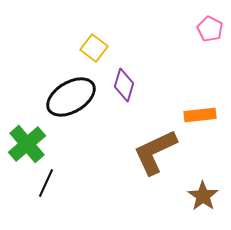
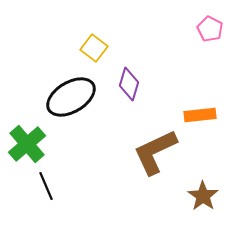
purple diamond: moved 5 px right, 1 px up
black line: moved 3 px down; rotated 48 degrees counterclockwise
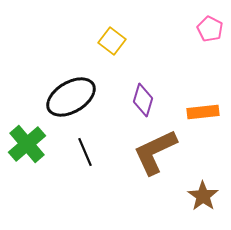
yellow square: moved 18 px right, 7 px up
purple diamond: moved 14 px right, 16 px down
orange rectangle: moved 3 px right, 3 px up
black line: moved 39 px right, 34 px up
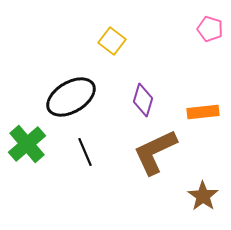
pink pentagon: rotated 10 degrees counterclockwise
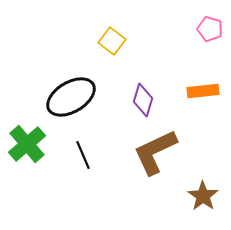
orange rectangle: moved 21 px up
black line: moved 2 px left, 3 px down
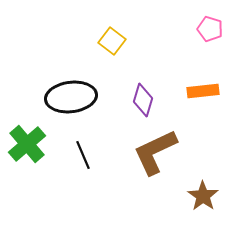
black ellipse: rotated 24 degrees clockwise
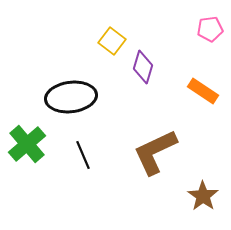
pink pentagon: rotated 25 degrees counterclockwise
orange rectangle: rotated 40 degrees clockwise
purple diamond: moved 33 px up
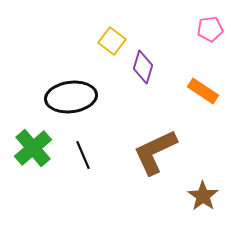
green cross: moved 6 px right, 4 px down
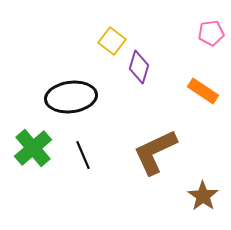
pink pentagon: moved 1 px right, 4 px down
purple diamond: moved 4 px left
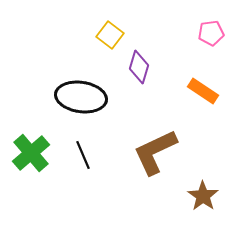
yellow square: moved 2 px left, 6 px up
black ellipse: moved 10 px right; rotated 15 degrees clockwise
green cross: moved 2 px left, 5 px down
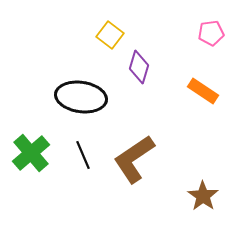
brown L-shape: moved 21 px left, 7 px down; rotated 9 degrees counterclockwise
